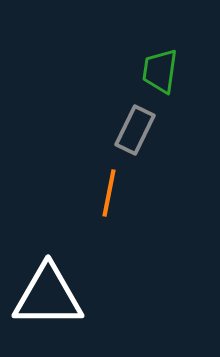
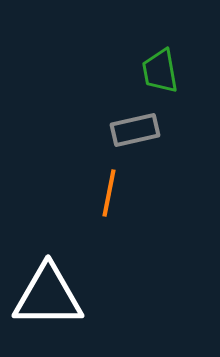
green trapezoid: rotated 18 degrees counterclockwise
gray rectangle: rotated 51 degrees clockwise
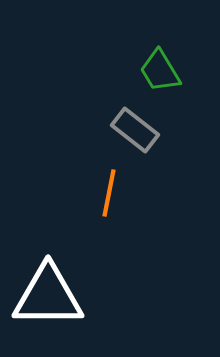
green trapezoid: rotated 21 degrees counterclockwise
gray rectangle: rotated 51 degrees clockwise
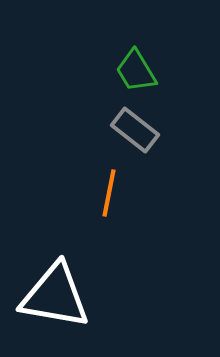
green trapezoid: moved 24 px left
white triangle: moved 7 px right; rotated 10 degrees clockwise
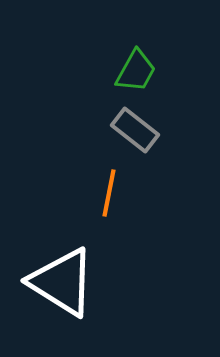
green trapezoid: rotated 120 degrees counterclockwise
white triangle: moved 7 px right, 14 px up; rotated 22 degrees clockwise
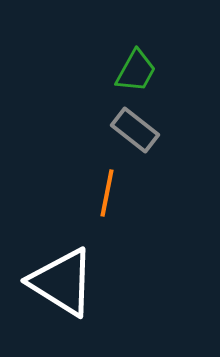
orange line: moved 2 px left
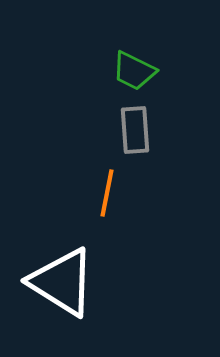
green trapezoid: moved 2 px left; rotated 87 degrees clockwise
gray rectangle: rotated 48 degrees clockwise
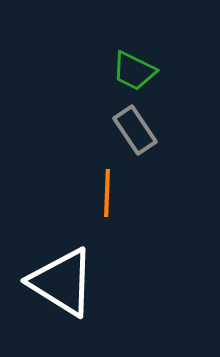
gray rectangle: rotated 30 degrees counterclockwise
orange line: rotated 9 degrees counterclockwise
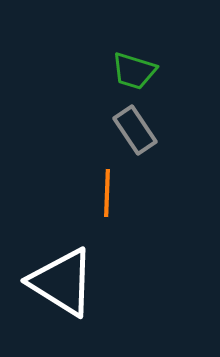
green trapezoid: rotated 9 degrees counterclockwise
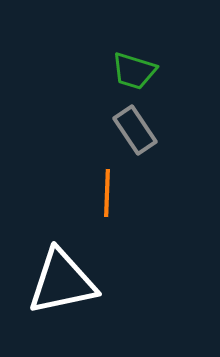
white triangle: rotated 44 degrees counterclockwise
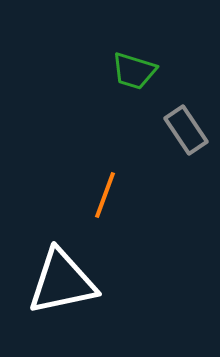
gray rectangle: moved 51 px right
orange line: moved 2 px left, 2 px down; rotated 18 degrees clockwise
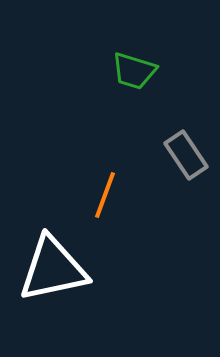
gray rectangle: moved 25 px down
white triangle: moved 9 px left, 13 px up
